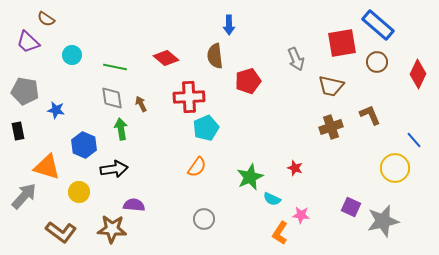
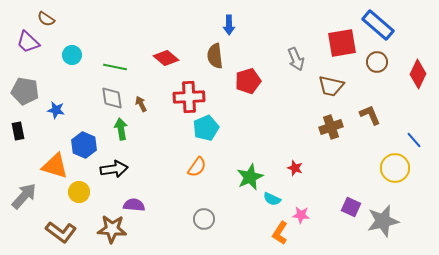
orange triangle at (47, 167): moved 8 px right, 1 px up
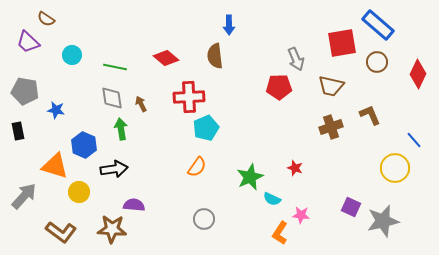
red pentagon at (248, 81): moved 31 px right, 6 px down; rotated 15 degrees clockwise
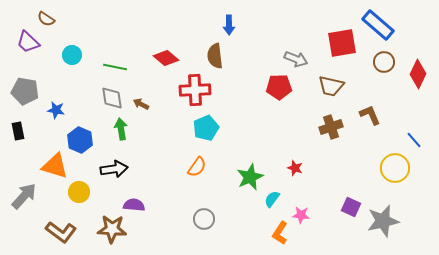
gray arrow at (296, 59): rotated 45 degrees counterclockwise
brown circle at (377, 62): moved 7 px right
red cross at (189, 97): moved 6 px right, 7 px up
brown arrow at (141, 104): rotated 35 degrees counterclockwise
blue hexagon at (84, 145): moved 4 px left, 5 px up
cyan semicircle at (272, 199): rotated 102 degrees clockwise
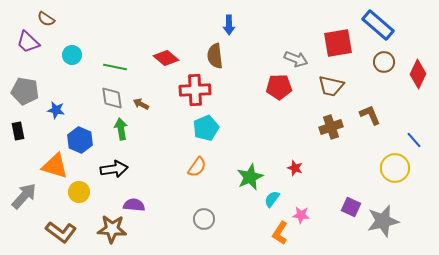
red square at (342, 43): moved 4 px left
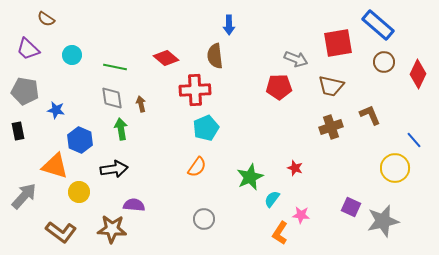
purple trapezoid at (28, 42): moved 7 px down
brown arrow at (141, 104): rotated 49 degrees clockwise
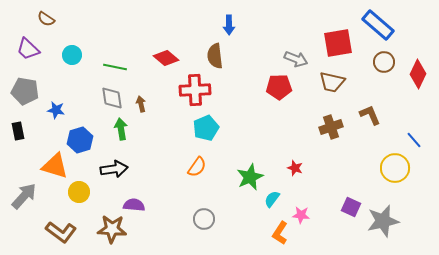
brown trapezoid at (331, 86): moved 1 px right, 4 px up
blue hexagon at (80, 140): rotated 20 degrees clockwise
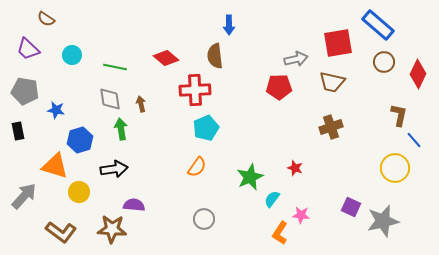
gray arrow at (296, 59): rotated 35 degrees counterclockwise
gray diamond at (112, 98): moved 2 px left, 1 px down
brown L-shape at (370, 115): moved 29 px right; rotated 35 degrees clockwise
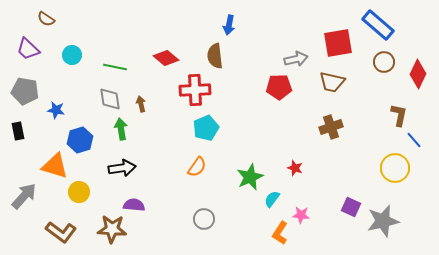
blue arrow at (229, 25): rotated 12 degrees clockwise
black arrow at (114, 169): moved 8 px right, 1 px up
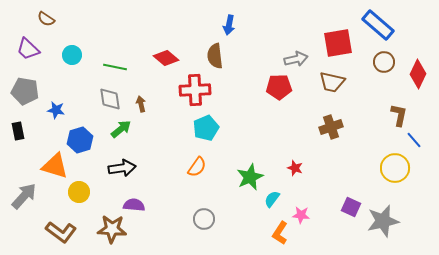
green arrow at (121, 129): rotated 60 degrees clockwise
